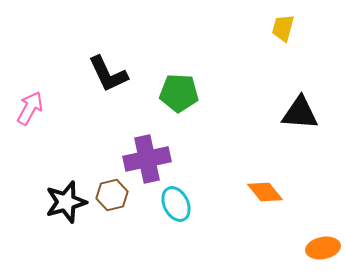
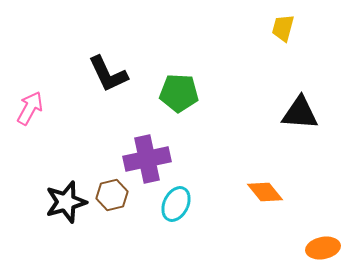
cyan ellipse: rotated 52 degrees clockwise
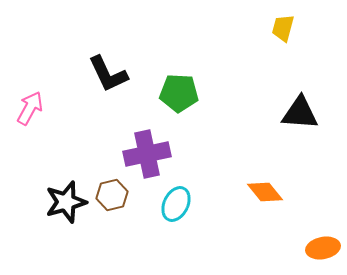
purple cross: moved 5 px up
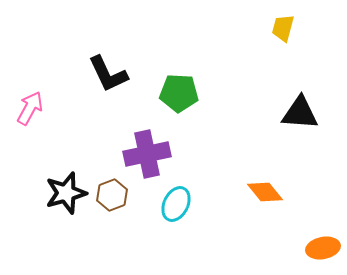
brown hexagon: rotated 8 degrees counterclockwise
black star: moved 9 px up
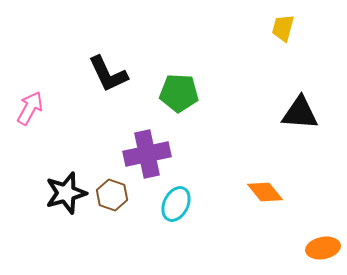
brown hexagon: rotated 20 degrees counterclockwise
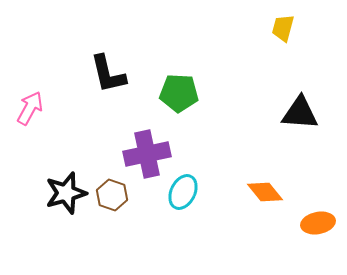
black L-shape: rotated 12 degrees clockwise
cyan ellipse: moved 7 px right, 12 px up
orange ellipse: moved 5 px left, 25 px up
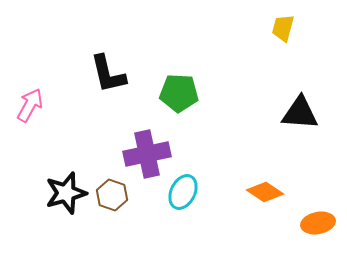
pink arrow: moved 3 px up
orange diamond: rotated 18 degrees counterclockwise
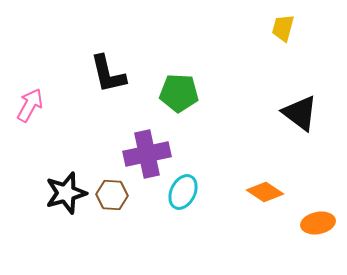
black triangle: rotated 33 degrees clockwise
brown hexagon: rotated 16 degrees counterclockwise
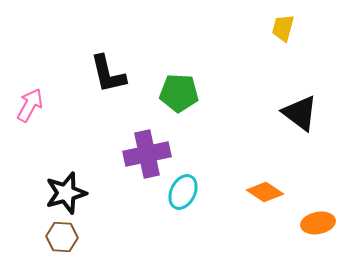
brown hexagon: moved 50 px left, 42 px down
